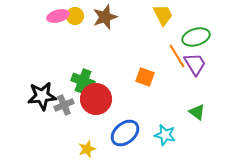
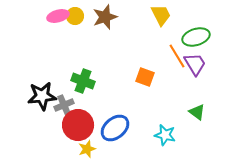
yellow trapezoid: moved 2 px left
red circle: moved 18 px left, 26 px down
blue ellipse: moved 10 px left, 5 px up
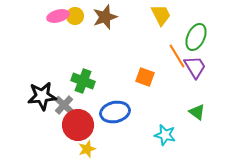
green ellipse: rotated 48 degrees counterclockwise
purple trapezoid: moved 3 px down
gray cross: rotated 24 degrees counterclockwise
blue ellipse: moved 16 px up; rotated 28 degrees clockwise
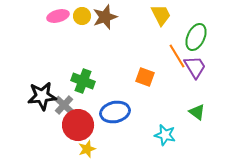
yellow circle: moved 7 px right
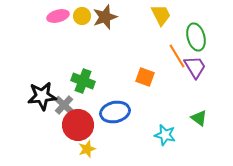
green ellipse: rotated 40 degrees counterclockwise
green triangle: moved 2 px right, 6 px down
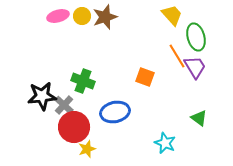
yellow trapezoid: moved 11 px right; rotated 15 degrees counterclockwise
red circle: moved 4 px left, 2 px down
cyan star: moved 8 px down; rotated 10 degrees clockwise
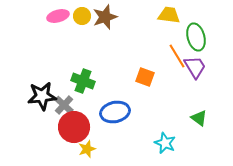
yellow trapezoid: moved 3 px left; rotated 40 degrees counterclockwise
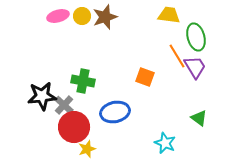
green cross: rotated 10 degrees counterclockwise
